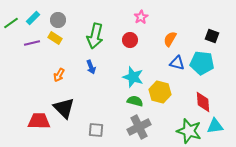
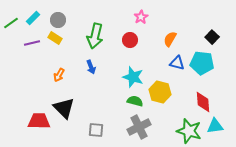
black square: moved 1 px down; rotated 24 degrees clockwise
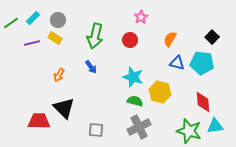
blue arrow: rotated 16 degrees counterclockwise
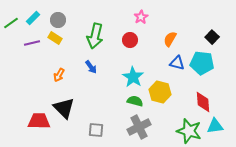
cyan star: rotated 15 degrees clockwise
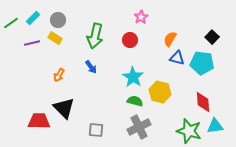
blue triangle: moved 5 px up
